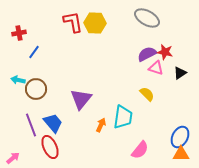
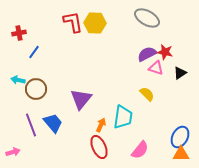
red ellipse: moved 49 px right
pink arrow: moved 6 px up; rotated 24 degrees clockwise
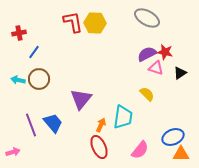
brown circle: moved 3 px right, 10 px up
blue ellipse: moved 7 px left; rotated 40 degrees clockwise
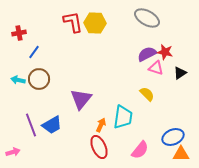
blue trapezoid: moved 1 px left, 2 px down; rotated 100 degrees clockwise
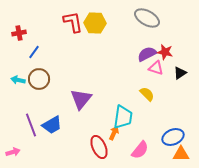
orange arrow: moved 13 px right, 8 px down
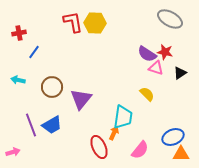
gray ellipse: moved 23 px right, 1 px down
purple semicircle: rotated 120 degrees counterclockwise
brown circle: moved 13 px right, 8 px down
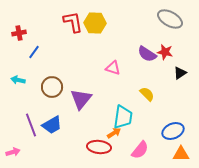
pink triangle: moved 43 px left
orange arrow: rotated 32 degrees clockwise
blue ellipse: moved 6 px up
red ellipse: rotated 60 degrees counterclockwise
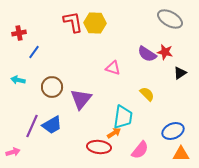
purple line: moved 1 px right, 1 px down; rotated 45 degrees clockwise
